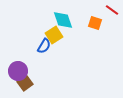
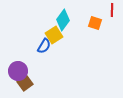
red line: rotated 56 degrees clockwise
cyan diamond: rotated 55 degrees clockwise
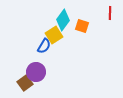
red line: moved 2 px left, 3 px down
orange square: moved 13 px left, 3 px down
purple circle: moved 18 px right, 1 px down
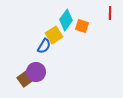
cyan diamond: moved 3 px right
brown square: moved 4 px up
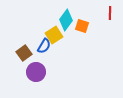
brown square: moved 1 px left, 26 px up
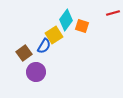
red line: moved 3 px right; rotated 72 degrees clockwise
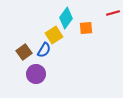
cyan diamond: moved 2 px up
orange square: moved 4 px right, 2 px down; rotated 24 degrees counterclockwise
blue semicircle: moved 4 px down
brown square: moved 1 px up
purple circle: moved 2 px down
